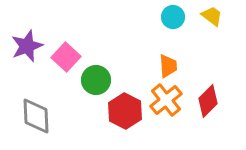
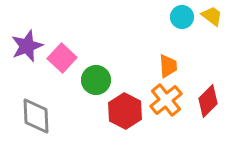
cyan circle: moved 9 px right
pink square: moved 4 px left, 1 px down
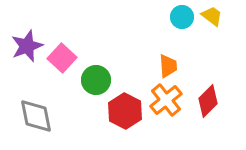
gray diamond: rotated 9 degrees counterclockwise
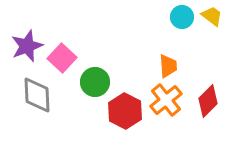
green circle: moved 1 px left, 2 px down
gray diamond: moved 1 px right, 21 px up; rotated 9 degrees clockwise
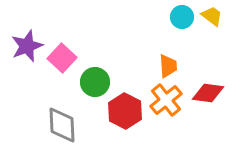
gray diamond: moved 25 px right, 30 px down
red diamond: moved 8 px up; rotated 52 degrees clockwise
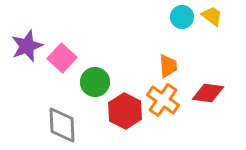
orange cross: moved 3 px left; rotated 16 degrees counterclockwise
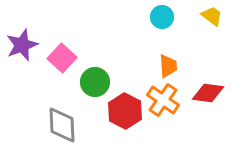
cyan circle: moved 20 px left
purple star: moved 5 px left, 1 px up
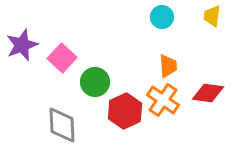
yellow trapezoid: rotated 120 degrees counterclockwise
red hexagon: rotated 8 degrees clockwise
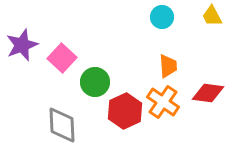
yellow trapezoid: rotated 35 degrees counterclockwise
orange cross: moved 2 px down
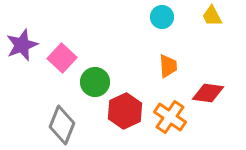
orange cross: moved 7 px right, 15 px down
gray diamond: rotated 24 degrees clockwise
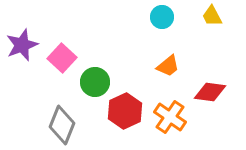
orange trapezoid: rotated 55 degrees clockwise
red diamond: moved 2 px right, 1 px up
